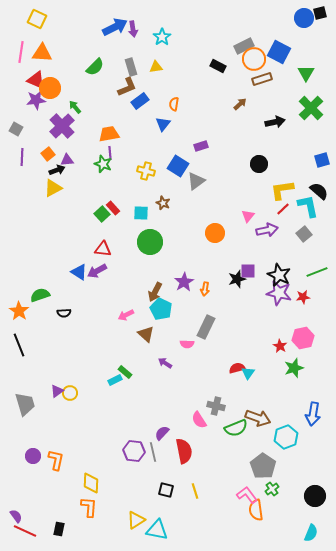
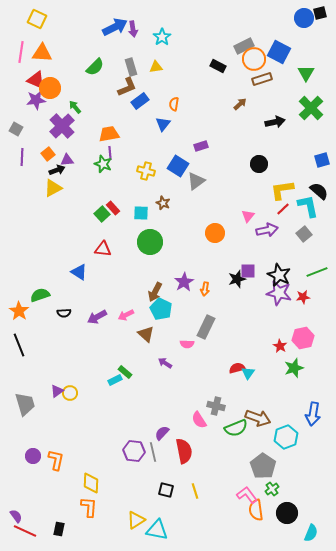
purple arrow at (97, 271): moved 46 px down
black circle at (315, 496): moved 28 px left, 17 px down
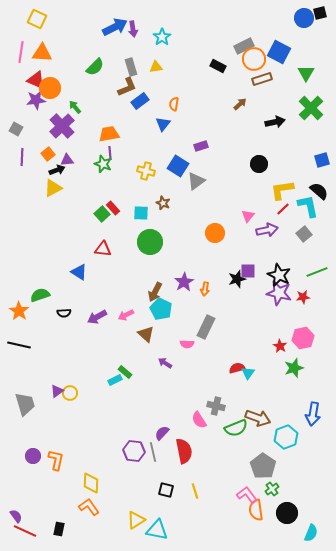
black line at (19, 345): rotated 55 degrees counterclockwise
orange L-shape at (89, 507): rotated 40 degrees counterclockwise
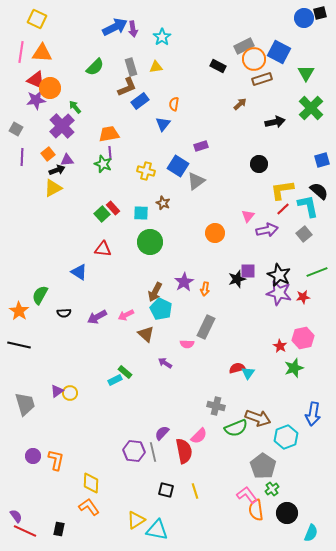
green semicircle at (40, 295): rotated 42 degrees counterclockwise
pink semicircle at (199, 420): moved 16 px down; rotated 102 degrees counterclockwise
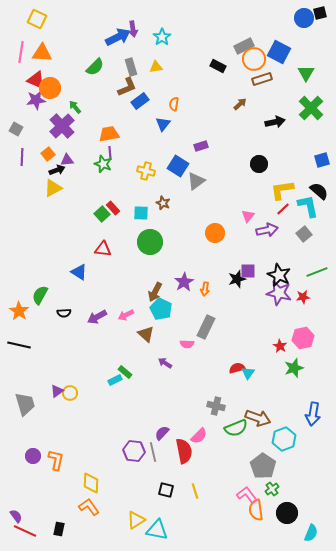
blue arrow at (115, 27): moved 3 px right, 10 px down
cyan hexagon at (286, 437): moved 2 px left, 2 px down
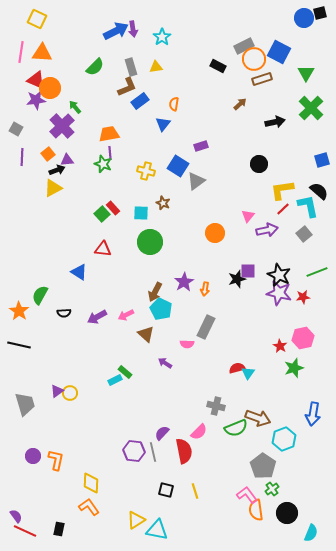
blue arrow at (118, 37): moved 2 px left, 6 px up
pink semicircle at (199, 436): moved 4 px up
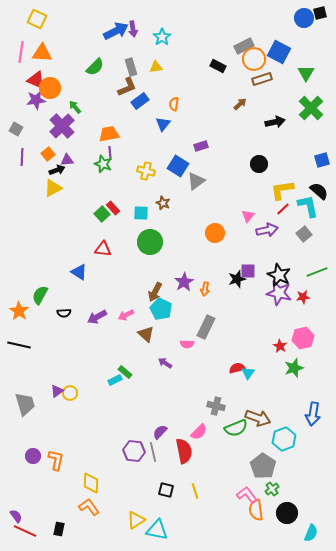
purple semicircle at (162, 433): moved 2 px left, 1 px up
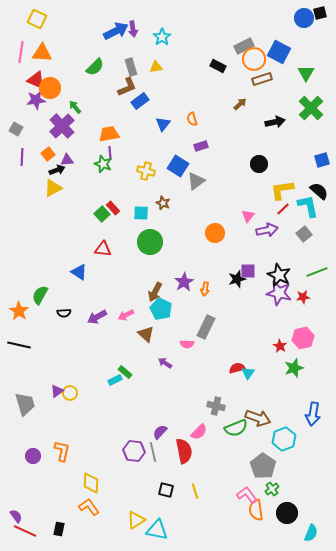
orange semicircle at (174, 104): moved 18 px right, 15 px down; rotated 24 degrees counterclockwise
orange L-shape at (56, 460): moved 6 px right, 9 px up
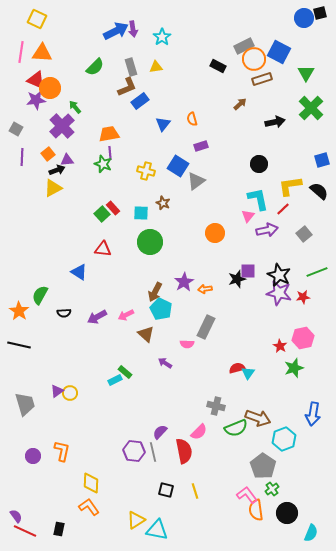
yellow L-shape at (282, 190): moved 8 px right, 4 px up
cyan L-shape at (308, 206): moved 50 px left, 7 px up
orange arrow at (205, 289): rotated 72 degrees clockwise
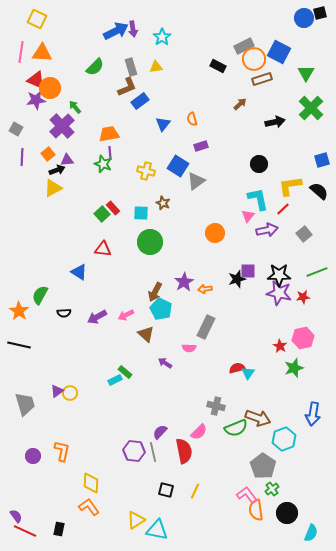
black star at (279, 275): rotated 25 degrees counterclockwise
pink semicircle at (187, 344): moved 2 px right, 4 px down
yellow line at (195, 491): rotated 42 degrees clockwise
